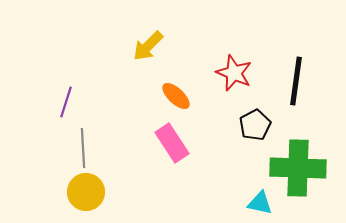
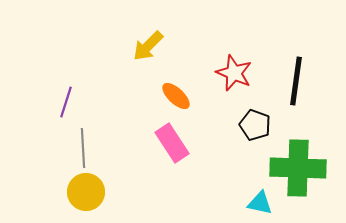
black pentagon: rotated 24 degrees counterclockwise
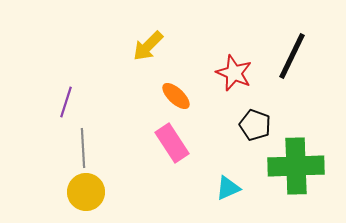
black line: moved 4 px left, 25 px up; rotated 18 degrees clockwise
green cross: moved 2 px left, 2 px up; rotated 4 degrees counterclockwise
cyan triangle: moved 32 px left, 15 px up; rotated 36 degrees counterclockwise
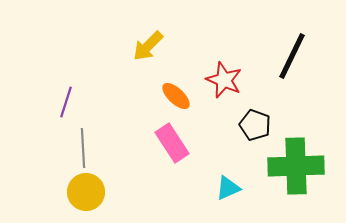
red star: moved 10 px left, 7 px down
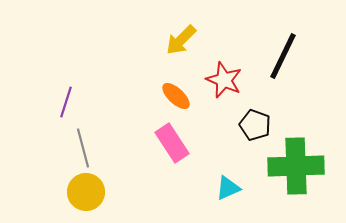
yellow arrow: moved 33 px right, 6 px up
black line: moved 9 px left
gray line: rotated 12 degrees counterclockwise
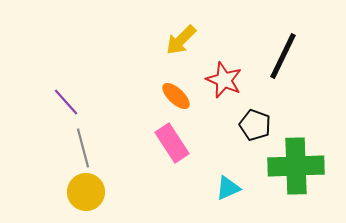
purple line: rotated 60 degrees counterclockwise
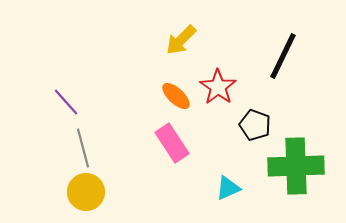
red star: moved 6 px left, 7 px down; rotated 12 degrees clockwise
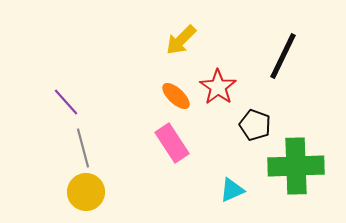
cyan triangle: moved 4 px right, 2 px down
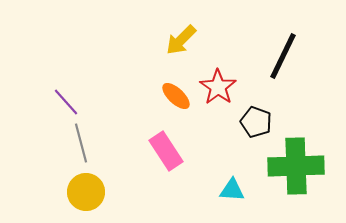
black pentagon: moved 1 px right, 3 px up
pink rectangle: moved 6 px left, 8 px down
gray line: moved 2 px left, 5 px up
cyan triangle: rotated 28 degrees clockwise
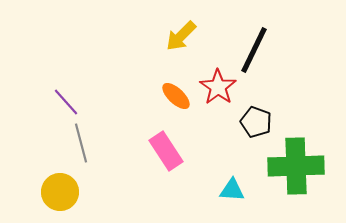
yellow arrow: moved 4 px up
black line: moved 29 px left, 6 px up
yellow circle: moved 26 px left
